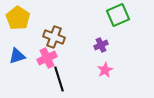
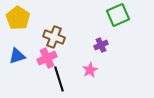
pink star: moved 15 px left
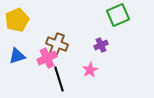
yellow pentagon: moved 1 px left, 2 px down; rotated 15 degrees clockwise
brown cross: moved 3 px right, 7 px down
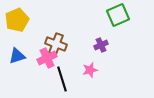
brown cross: moved 1 px left
pink star: rotated 14 degrees clockwise
black line: moved 3 px right
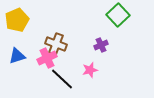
green square: rotated 20 degrees counterclockwise
black line: rotated 30 degrees counterclockwise
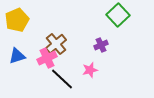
brown cross: rotated 30 degrees clockwise
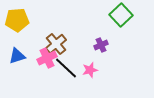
green square: moved 3 px right
yellow pentagon: rotated 20 degrees clockwise
black line: moved 4 px right, 11 px up
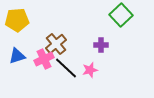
purple cross: rotated 24 degrees clockwise
pink cross: moved 3 px left, 1 px down
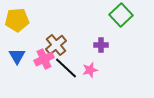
brown cross: moved 1 px down
blue triangle: rotated 42 degrees counterclockwise
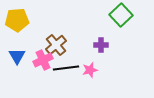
pink cross: moved 1 px left, 1 px down
black line: rotated 50 degrees counterclockwise
